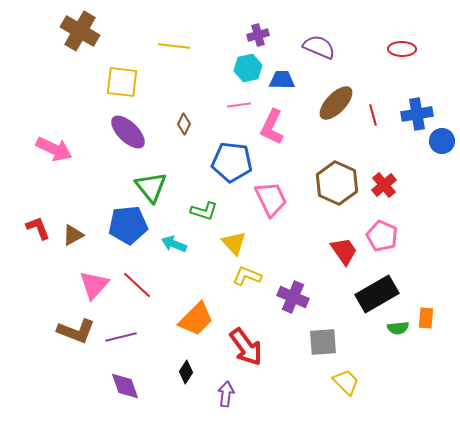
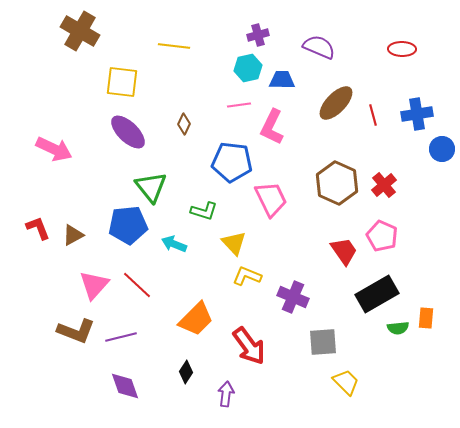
blue circle at (442, 141): moved 8 px down
red arrow at (246, 347): moved 3 px right, 1 px up
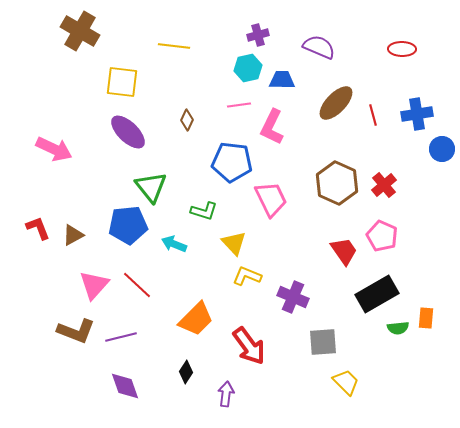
brown diamond at (184, 124): moved 3 px right, 4 px up
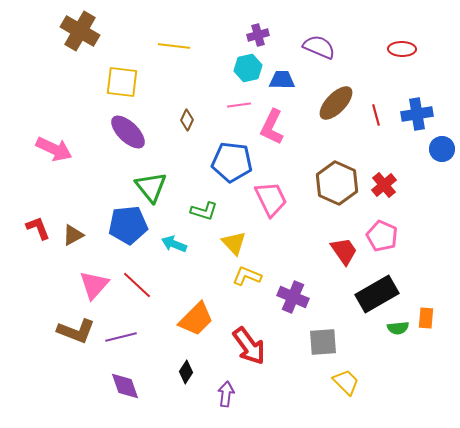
red line at (373, 115): moved 3 px right
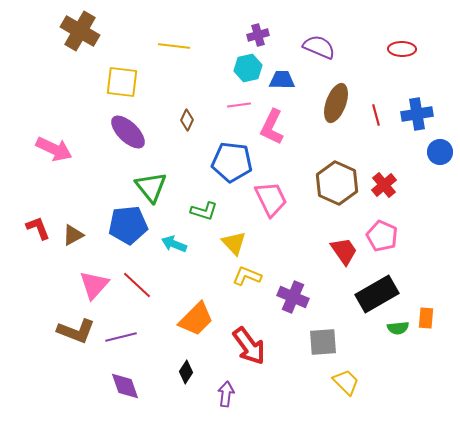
brown ellipse at (336, 103): rotated 24 degrees counterclockwise
blue circle at (442, 149): moved 2 px left, 3 px down
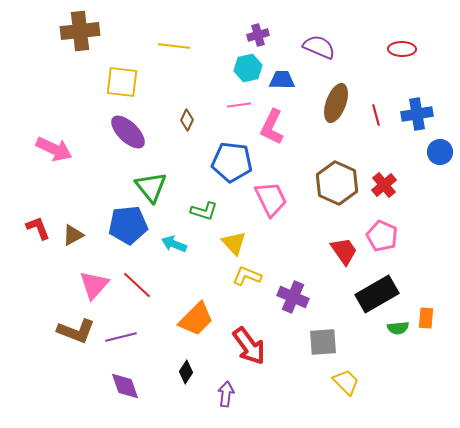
brown cross at (80, 31): rotated 36 degrees counterclockwise
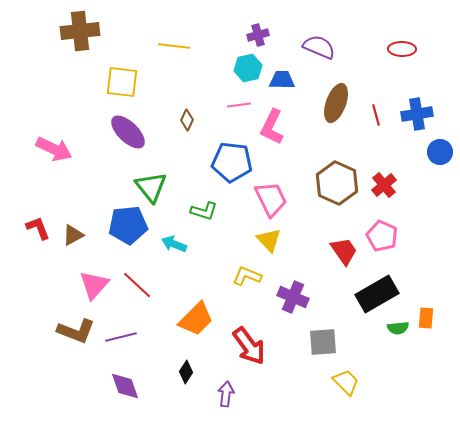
yellow triangle at (234, 243): moved 35 px right, 3 px up
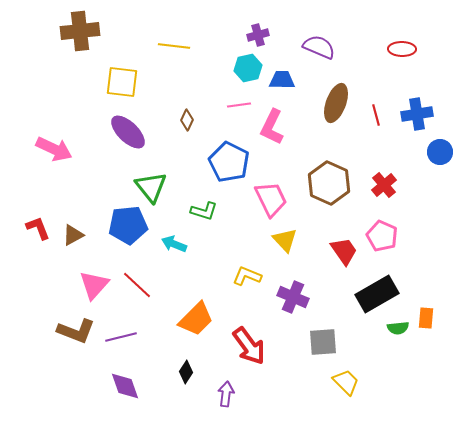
blue pentagon at (232, 162): moved 3 px left; rotated 21 degrees clockwise
brown hexagon at (337, 183): moved 8 px left
yellow triangle at (269, 240): moved 16 px right
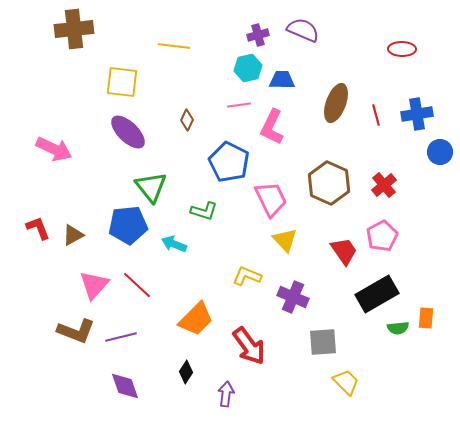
brown cross at (80, 31): moved 6 px left, 2 px up
purple semicircle at (319, 47): moved 16 px left, 17 px up
pink pentagon at (382, 236): rotated 20 degrees clockwise
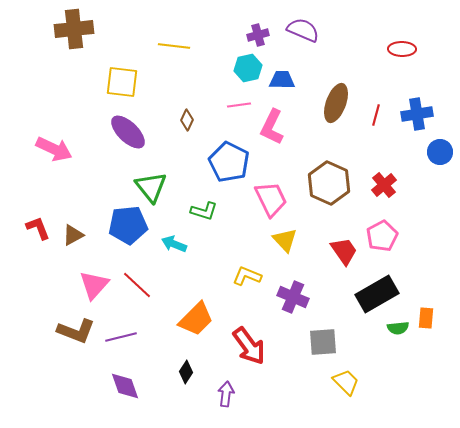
red line at (376, 115): rotated 30 degrees clockwise
